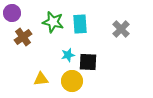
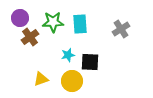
purple circle: moved 8 px right, 5 px down
green star: rotated 15 degrees counterclockwise
gray cross: rotated 12 degrees clockwise
brown cross: moved 7 px right
black square: moved 2 px right
yellow triangle: rotated 14 degrees counterclockwise
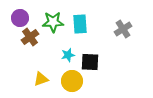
gray cross: moved 2 px right
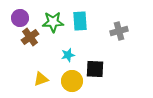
cyan rectangle: moved 3 px up
gray cross: moved 4 px left, 2 px down; rotated 18 degrees clockwise
black square: moved 5 px right, 7 px down
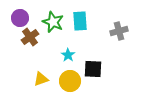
green star: rotated 25 degrees clockwise
cyan star: rotated 24 degrees counterclockwise
black square: moved 2 px left
yellow circle: moved 2 px left
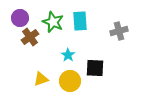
black square: moved 2 px right, 1 px up
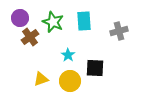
cyan rectangle: moved 4 px right
